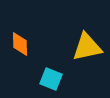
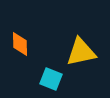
yellow triangle: moved 6 px left, 5 px down
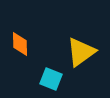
yellow triangle: rotated 24 degrees counterclockwise
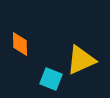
yellow triangle: moved 8 px down; rotated 12 degrees clockwise
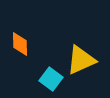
cyan square: rotated 15 degrees clockwise
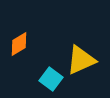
orange diamond: moved 1 px left; rotated 60 degrees clockwise
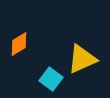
yellow triangle: moved 1 px right, 1 px up
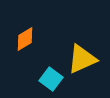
orange diamond: moved 6 px right, 5 px up
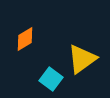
yellow triangle: rotated 12 degrees counterclockwise
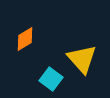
yellow triangle: rotated 36 degrees counterclockwise
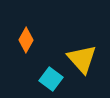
orange diamond: moved 1 px right, 1 px down; rotated 30 degrees counterclockwise
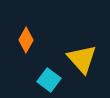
cyan square: moved 2 px left, 1 px down
